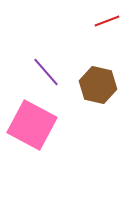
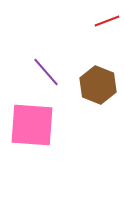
brown hexagon: rotated 9 degrees clockwise
pink square: rotated 24 degrees counterclockwise
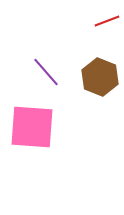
brown hexagon: moved 2 px right, 8 px up
pink square: moved 2 px down
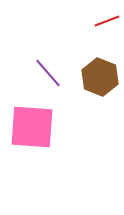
purple line: moved 2 px right, 1 px down
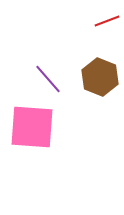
purple line: moved 6 px down
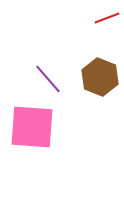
red line: moved 3 px up
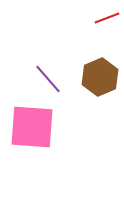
brown hexagon: rotated 15 degrees clockwise
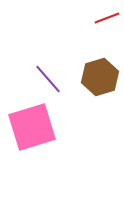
brown hexagon: rotated 6 degrees clockwise
pink square: rotated 21 degrees counterclockwise
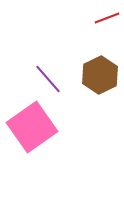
brown hexagon: moved 2 px up; rotated 9 degrees counterclockwise
pink square: rotated 18 degrees counterclockwise
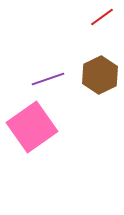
red line: moved 5 px left, 1 px up; rotated 15 degrees counterclockwise
purple line: rotated 68 degrees counterclockwise
